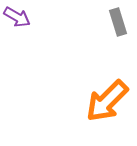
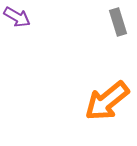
orange arrow: rotated 6 degrees clockwise
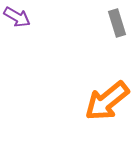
gray rectangle: moved 1 px left, 1 px down
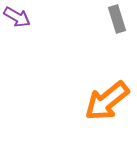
gray rectangle: moved 4 px up
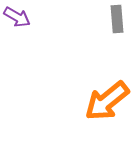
gray rectangle: rotated 12 degrees clockwise
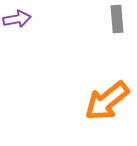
purple arrow: moved 2 px down; rotated 40 degrees counterclockwise
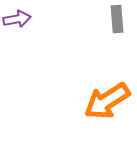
orange arrow: rotated 6 degrees clockwise
